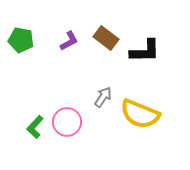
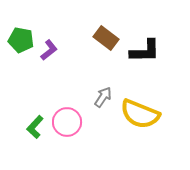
purple L-shape: moved 20 px left, 9 px down; rotated 10 degrees counterclockwise
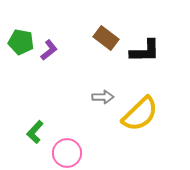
green pentagon: moved 2 px down
gray arrow: rotated 55 degrees clockwise
yellow semicircle: rotated 66 degrees counterclockwise
pink circle: moved 31 px down
green L-shape: moved 5 px down
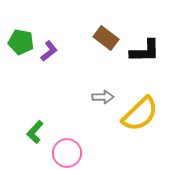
purple L-shape: moved 1 px down
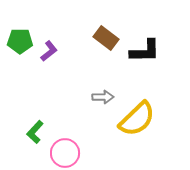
green pentagon: moved 1 px left, 1 px up; rotated 10 degrees counterclockwise
yellow semicircle: moved 3 px left, 5 px down
pink circle: moved 2 px left
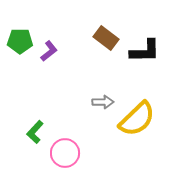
gray arrow: moved 5 px down
